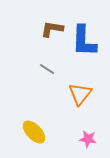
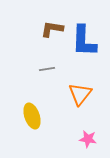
gray line: rotated 42 degrees counterclockwise
yellow ellipse: moved 2 px left, 16 px up; rotated 25 degrees clockwise
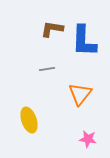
yellow ellipse: moved 3 px left, 4 px down
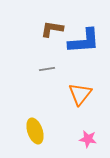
blue L-shape: rotated 96 degrees counterclockwise
yellow ellipse: moved 6 px right, 11 px down
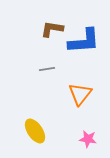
yellow ellipse: rotated 15 degrees counterclockwise
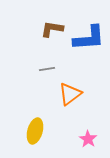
blue L-shape: moved 5 px right, 3 px up
orange triangle: moved 10 px left; rotated 15 degrees clockwise
yellow ellipse: rotated 50 degrees clockwise
pink star: rotated 24 degrees clockwise
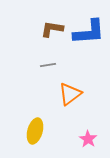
blue L-shape: moved 6 px up
gray line: moved 1 px right, 4 px up
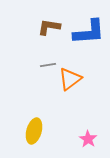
brown L-shape: moved 3 px left, 2 px up
orange triangle: moved 15 px up
yellow ellipse: moved 1 px left
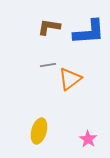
yellow ellipse: moved 5 px right
